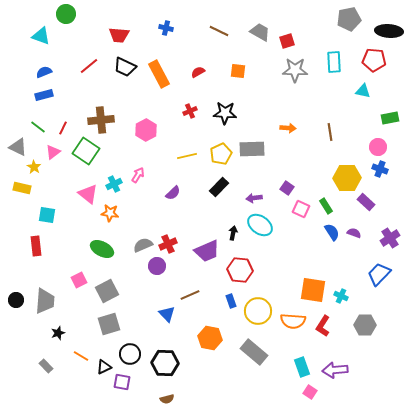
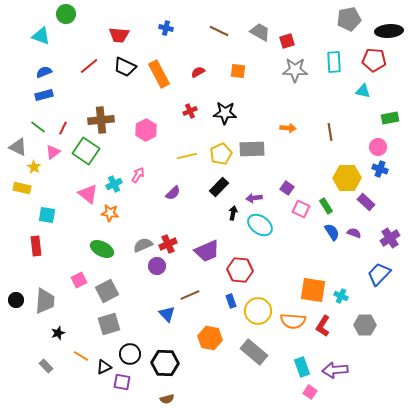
black ellipse at (389, 31): rotated 8 degrees counterclockwise
black arrow at (233, 233): moved 20 px up
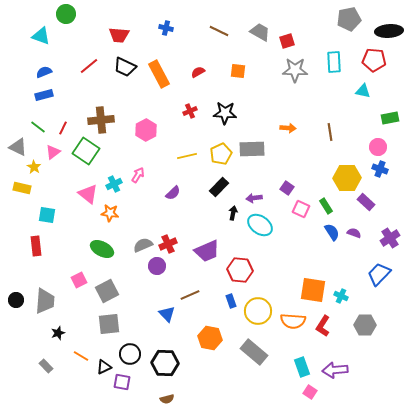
gray square at (109, 324): rotated 10 degrees clockwise
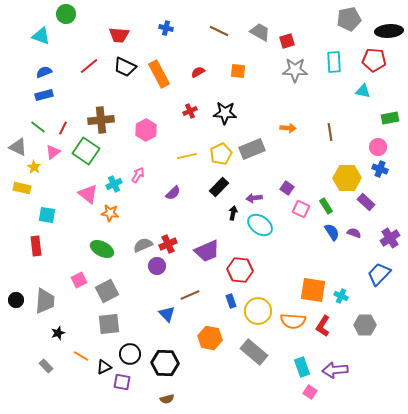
gray rectangle at (252, 149): rotated 20 degrees counterclockwise
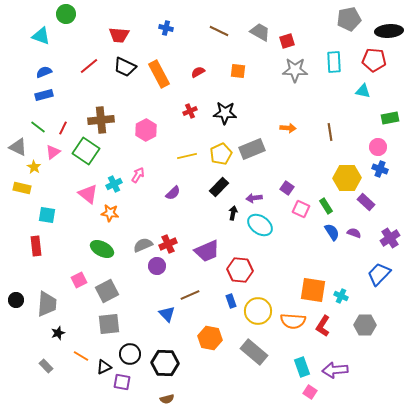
gray trapezoid at (45, 301): moved 2 px right, 3 px down
